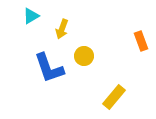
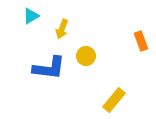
yellow circle: moved 2 px right
blue L-shape: rotated 64 degrees counterclockwise
yellow rectangle: moved 3 px down
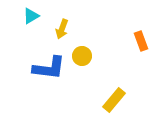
yellow circle: moved 4 px left
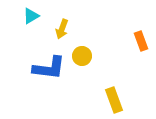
yellow rectangle: rotated 60 degrees counterclockwise
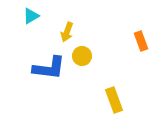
yellow arrow: moved 5 px right, 3 px down
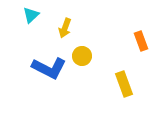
cyan triangle: moved 1 px up; rotated 12 degrees counterclockwise
yellow arrow: moved 2 px left, 4 px up
blue L-shape: rotated 20 degrees clockwise
yellow rectangle: moved 10 px right, 16 px up
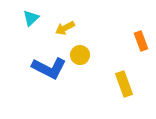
cyan triangle: moved 3 px down
yellow arrow: rotated 42 degrees clockwise
yellow circle: moved 2 px left, 1 px up
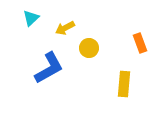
orange rectangle: moved 1 px left, 2 px down
yellow circle: moved 9 px right, 7 px up
blue L-shape: rotated 56 degrees counterclockwise
yellow rectangle: rotated 25 degrees clockwise
